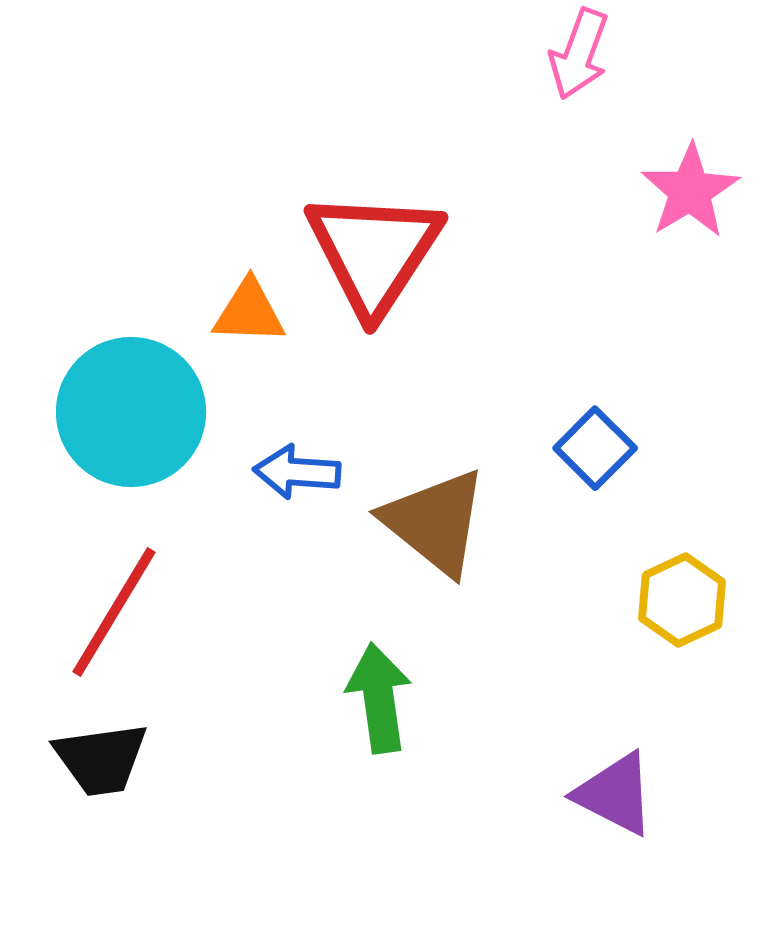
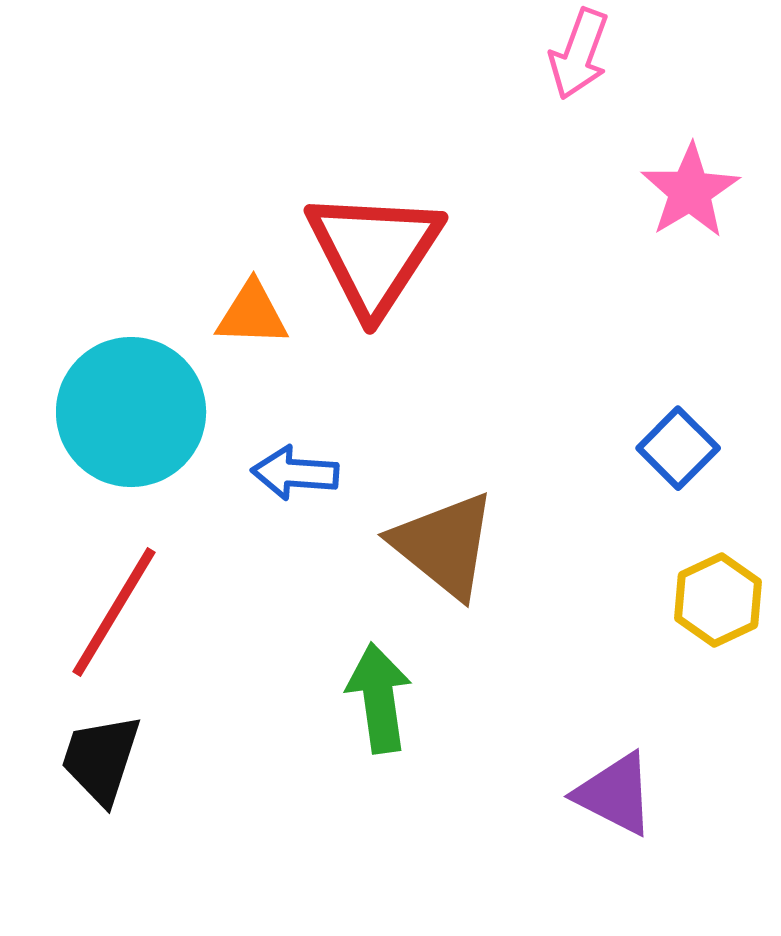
orange triangle: moved 3 px right, 2 px down
blue square: moved 83 px right
blue arrow: moved 2 px left, 1 px down
brown triangle: moved 9 px right, 23 px down
yellow hexagon: moved 36 px right
black trapezoid: rotated 116 degrees clockwise
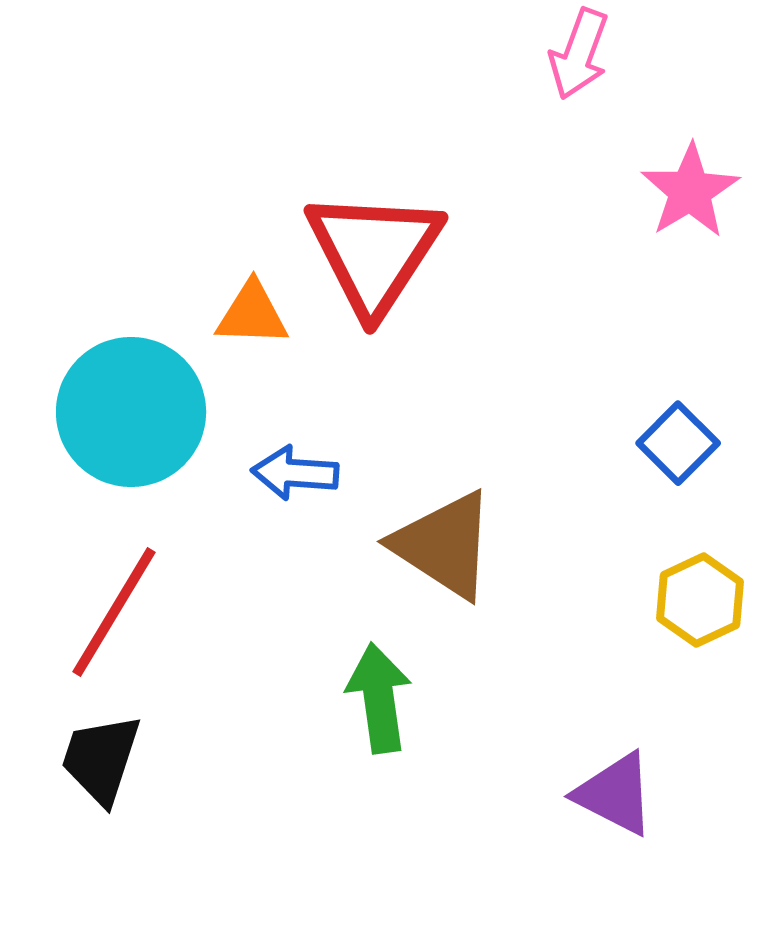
blue square: moved 5 px up
brown triangle: rotated 6 degrees counterclockwise
yellow hexagon: moved 18 px left
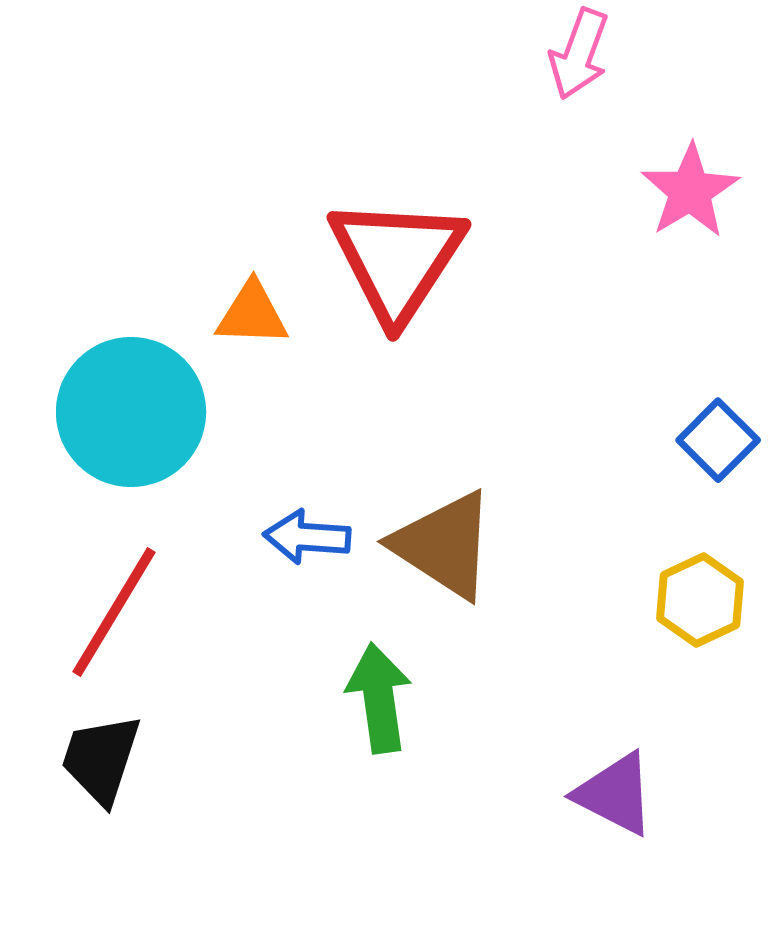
red triangle: moved 23 px right, 7 px down
blue square: moved 40 px right, 3 px up
blue arrow: moved 12 px right, 64 px down
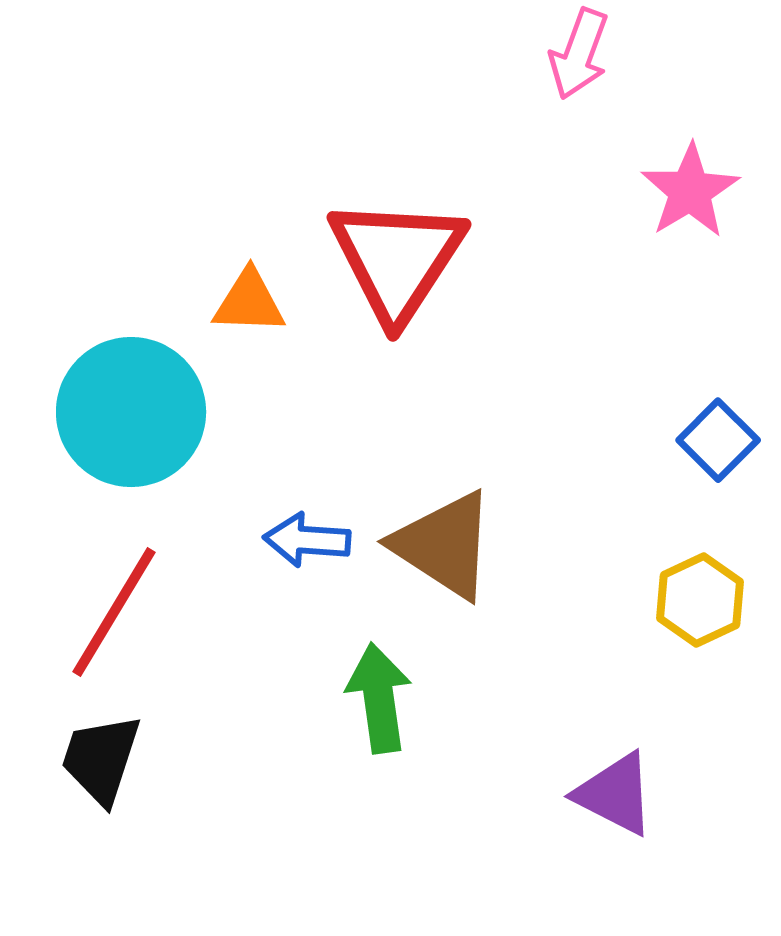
orange triangle: moved 3 px left, 12 px up
blue arrow: moved 3 px down
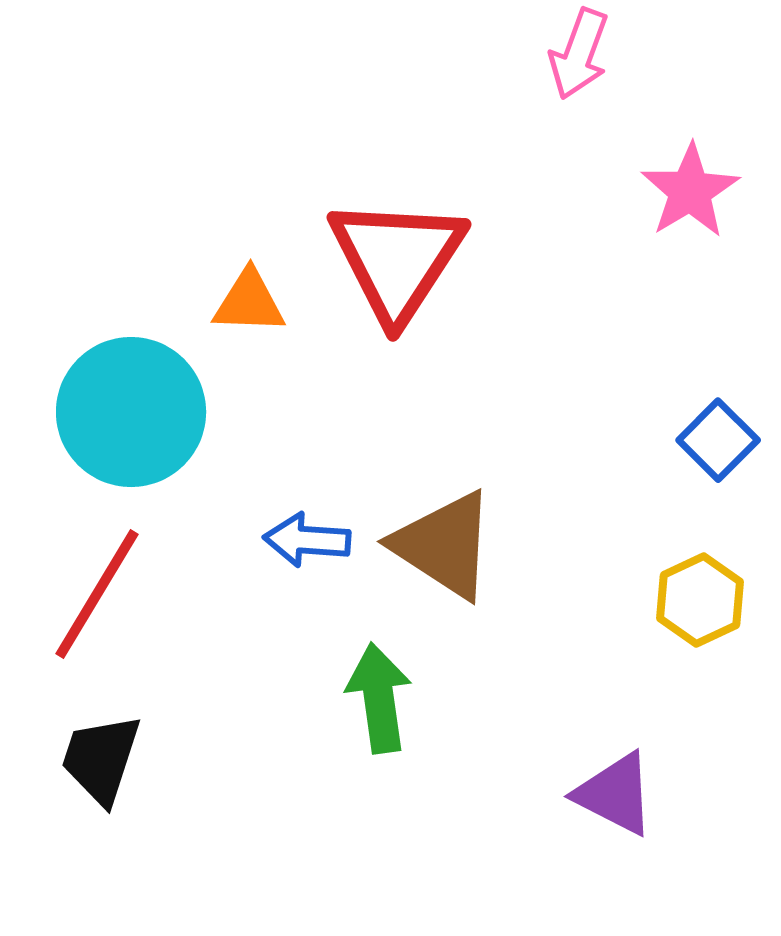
red line: moved 17 px left, 18 px up
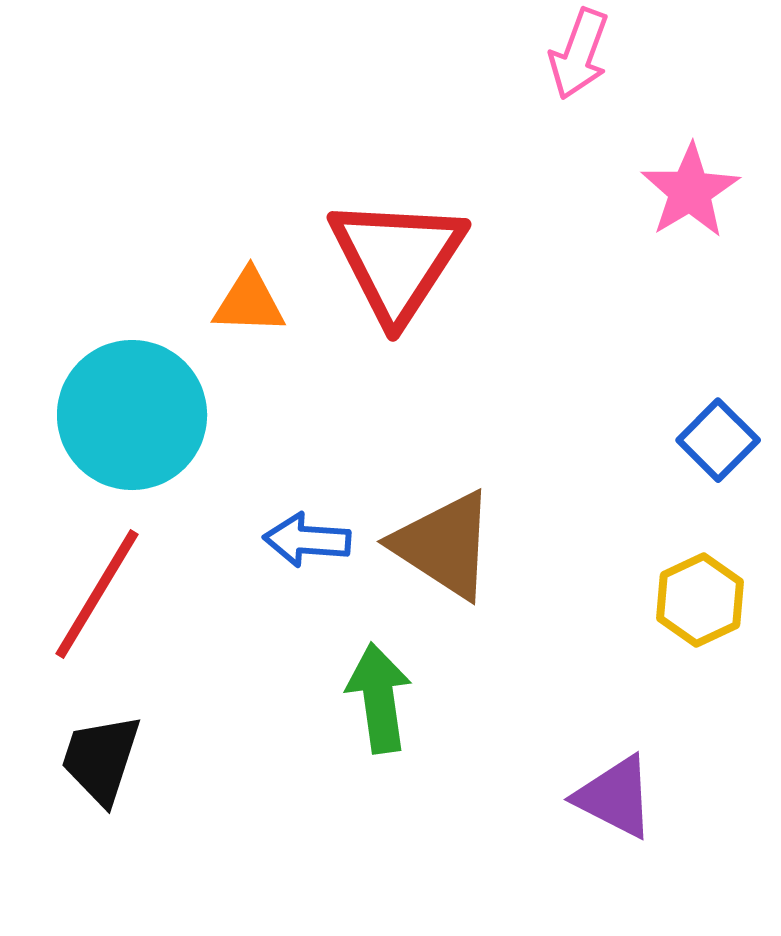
cyan circle: moved 1 px right, 3 px down
purple triangle: moved 3 px down
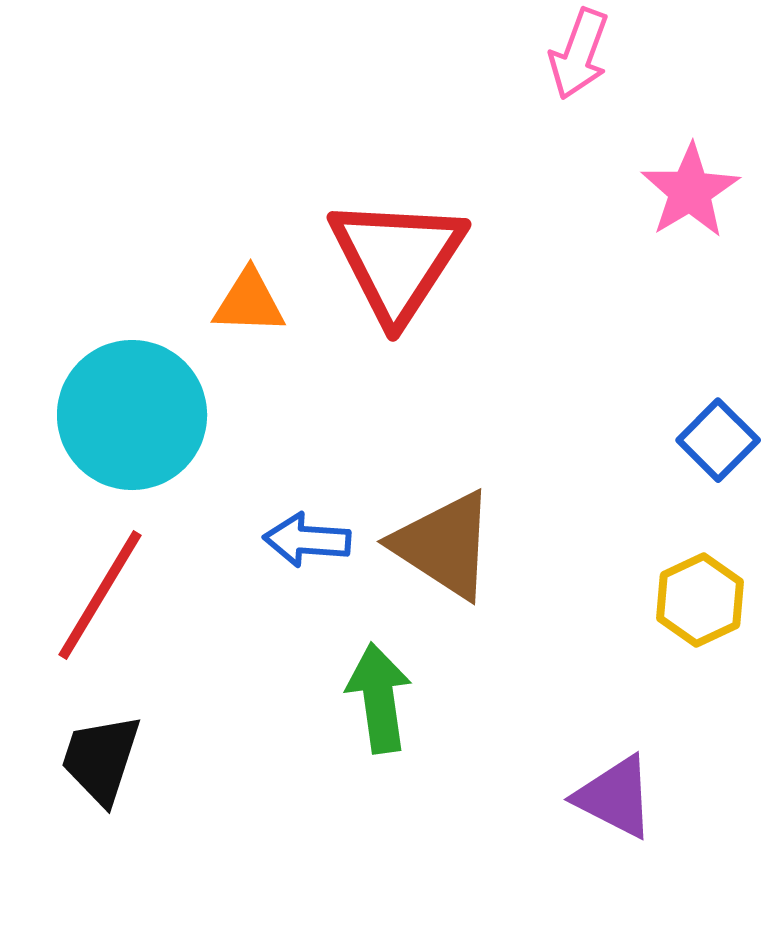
red line: moved 3 px right, 1 px down
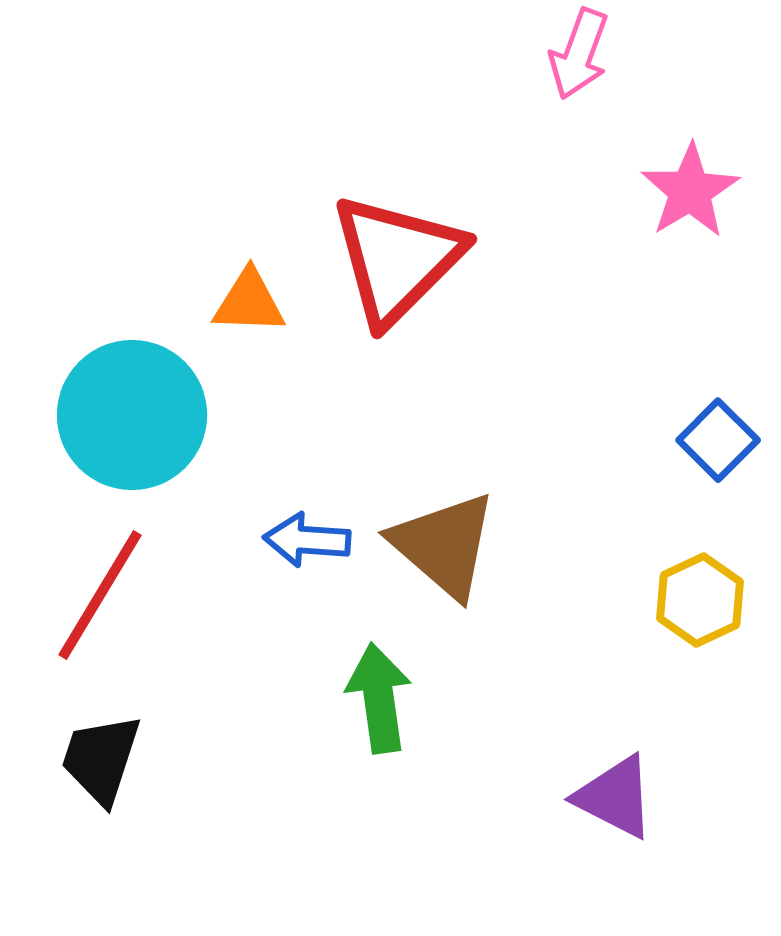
red triangle: rotated 12 degrees clockwise
brown triangle: rotated 8 degrees clockwise
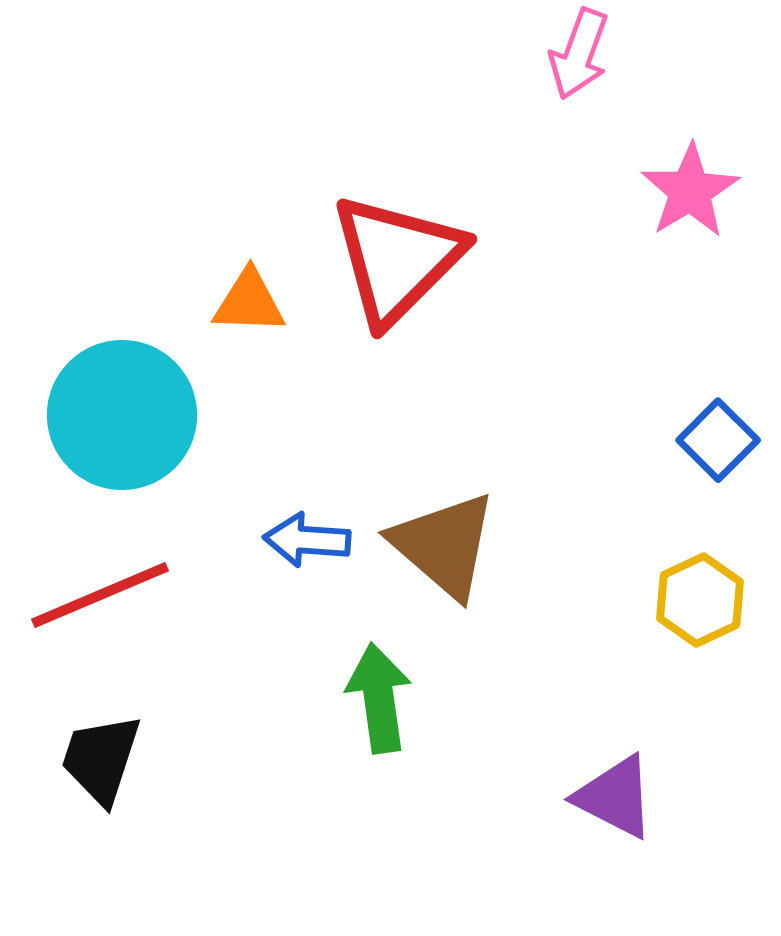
cyan circle: moved 10 px left
red line: rotated 36 degrees clockwise
